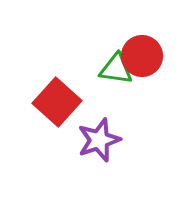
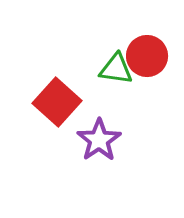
red circle: moved 5 px right
purple star: rotated 15 degrees counterclockwise
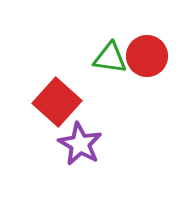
green triangle: moved 6 px left, 11 px up
purple star: moved 19 px left, 4 px down; rotated 9 degrees counterclockwise
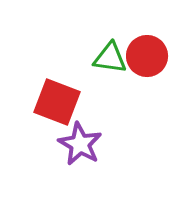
red square: rotated 21 degrees counterclockwise
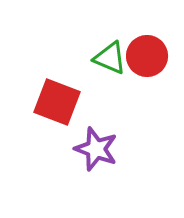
green triangle: rotated 15 degrees clockwise
purple star: moved 16 px right, 5 px down; rotated 9 degrees counterclockwise
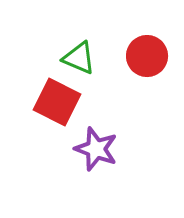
green triangle: moved 31 px left
red square: rotated 6 degrees clockwise
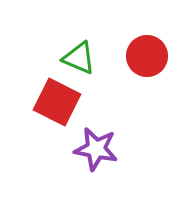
purple star: rotated 9 degrees counterclockwise
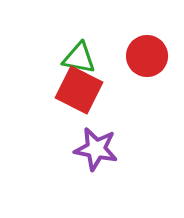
green triangle: rotated 12 degrees counterclockwise
red square: moved 22 px right, 12 px up
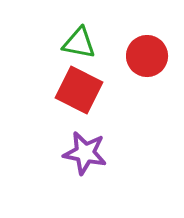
green triangle: moved 15 px up
purple star: moved 11 px left, 4 px down
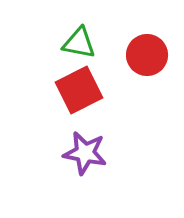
red circle: moved 1 px up
red square: rotated 36 degrees clockwise
